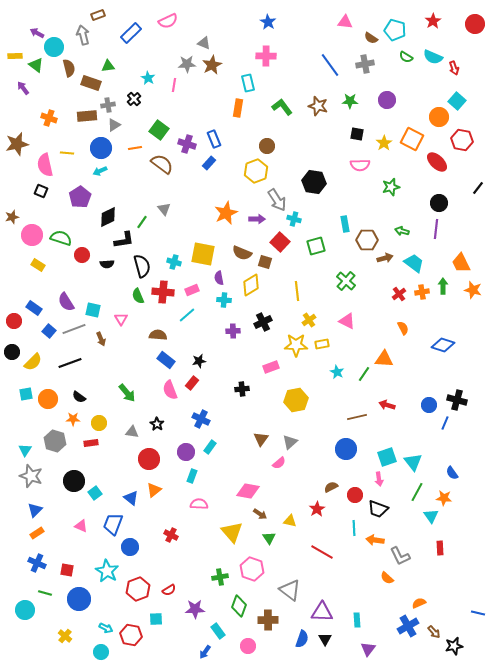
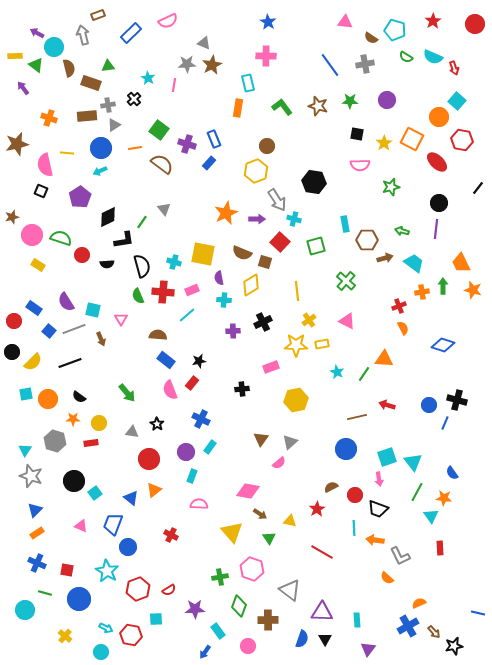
red cross at (399, 294): moved 12 px down; rotated 16 degrees clockwise
blue circle at (130, 547): moved 2 px left
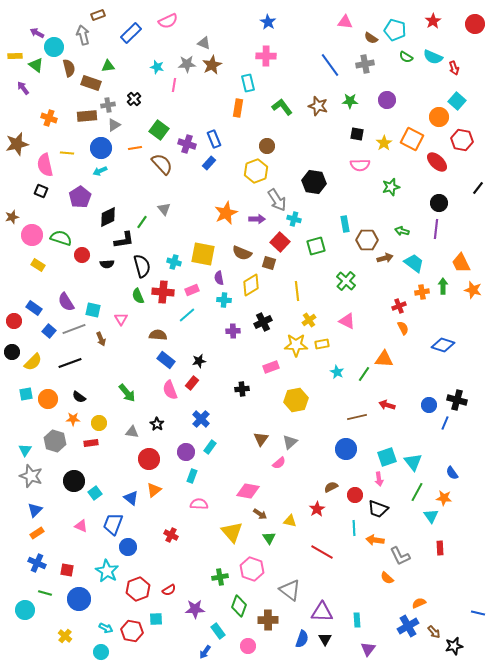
cyan star at (148, 78): moved 9 px right, 11 px up; rotated 16 degrees counterclockwise
brown semicircle at (162, 164): rotated 10 degrees clockwise
brown square at (265, 262): moved 4 px right, 1 px down
blue cross at (201, 419): rotated 18 degrees clockwise
red hexagon at (131, 635): moved 1 px right, 4 px up
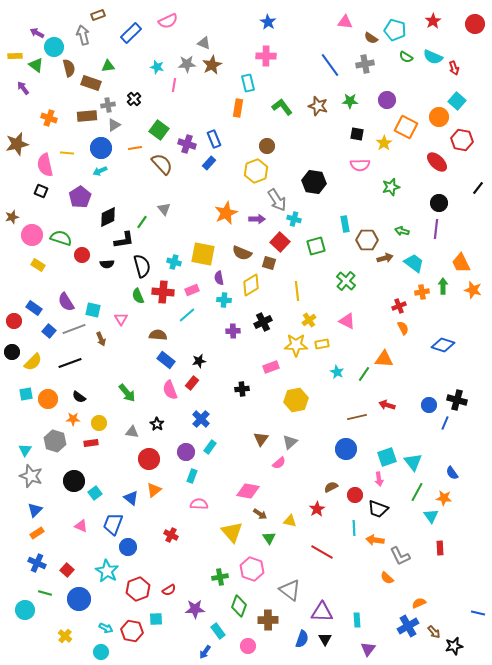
orange square at (412, 139): moved 6 px left, 12 px up
red square at (67, 570): rotated 32 degrees clockwise
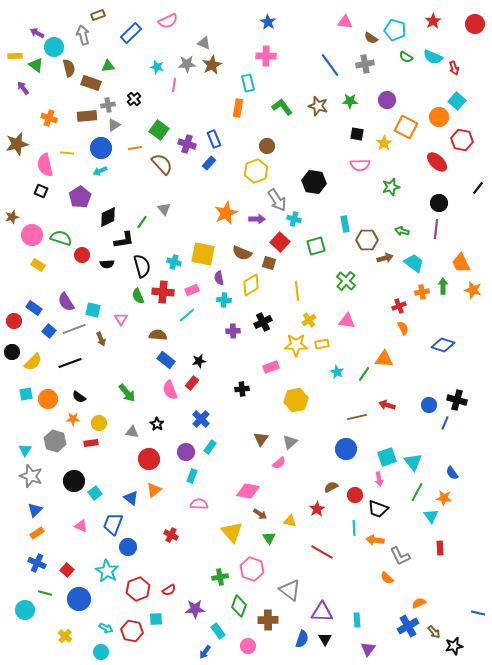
pink triangle at (347, 321): rotated 18 degrees counterclockwise
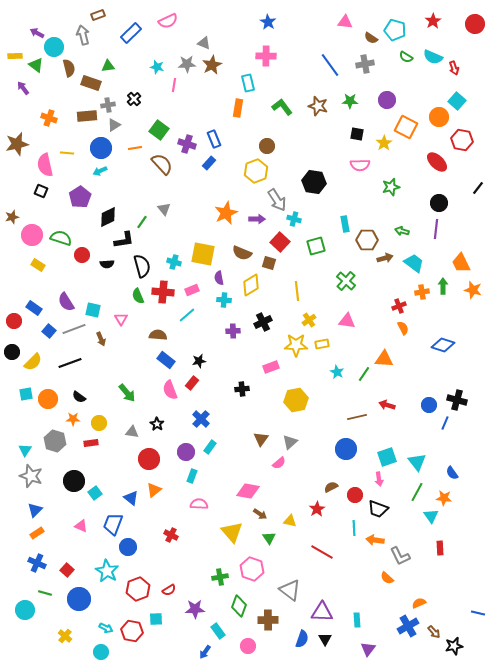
cyan triangle at (413, 462): moved 4 px right
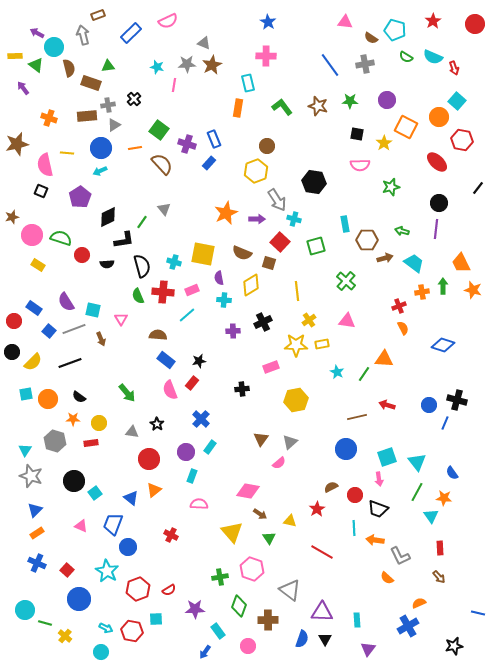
green line at (45, 593): moved 30 px down
brown arrow at (434, 632): moved 5 px right, 55 px up
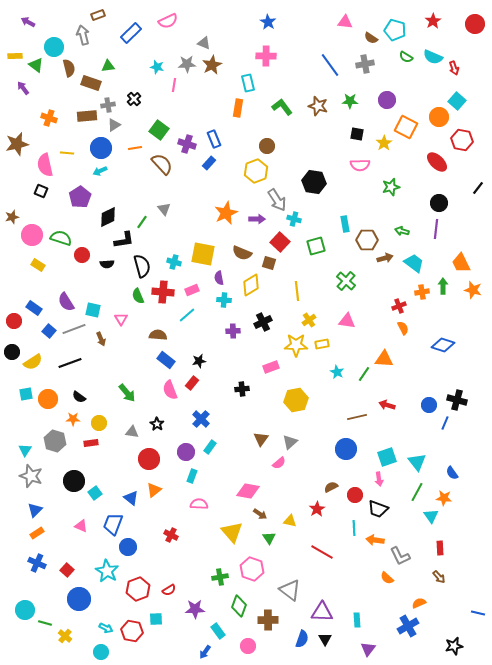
purple arrow at (37, 33): moved 9 px left, 11 px up
yellow semicircle at (33, 362): rotated 12 degrees clockwise
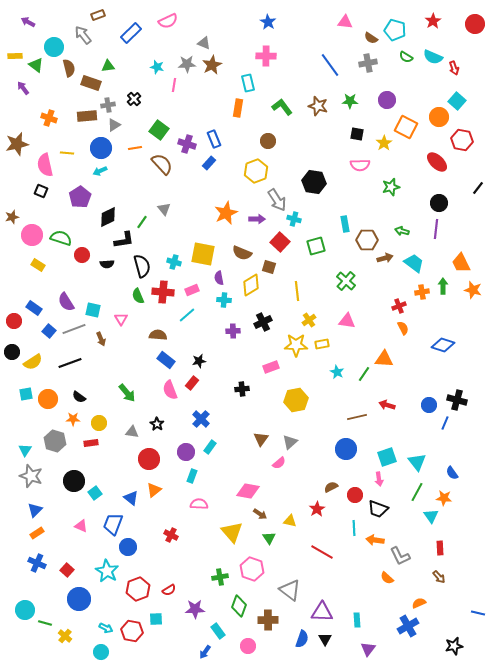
gray arrow at (83, 35): rotated 24 degrees counterclockwise
gray cross at (365, 64): moved 3 px right, 1 px up
brown circle at (267, 146): moved 1 px right, 5 px up
brown square at (269, 263): moved 4 px down
